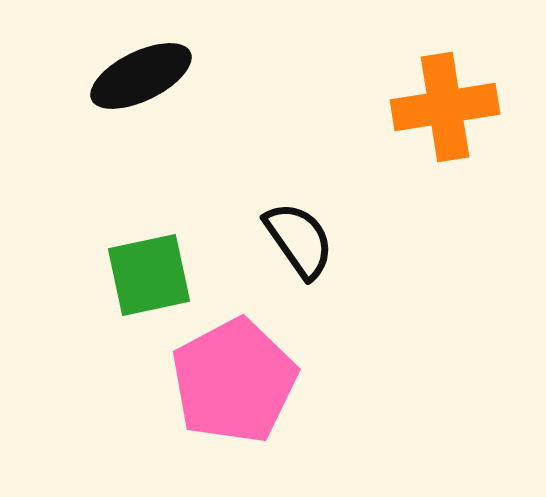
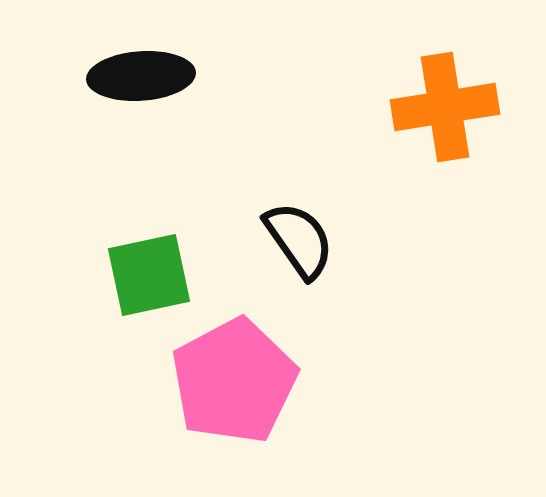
black ellipse: rotated 22 degrees clockwise
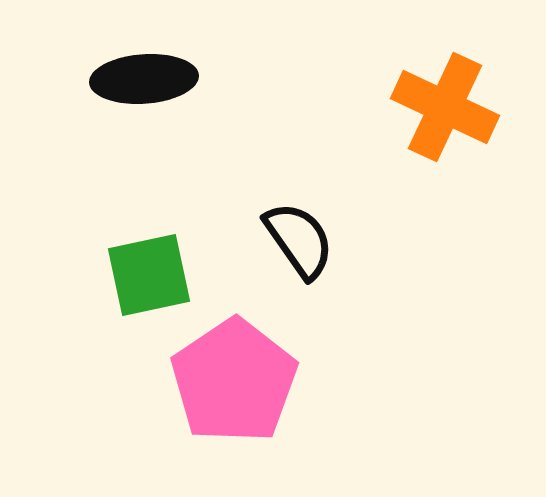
black ellipse: moved 3 px right, 3 px down
orange cross: rotated 34 degrees clockwise
pink pentagon: rotated 6 degrees counterclockwise
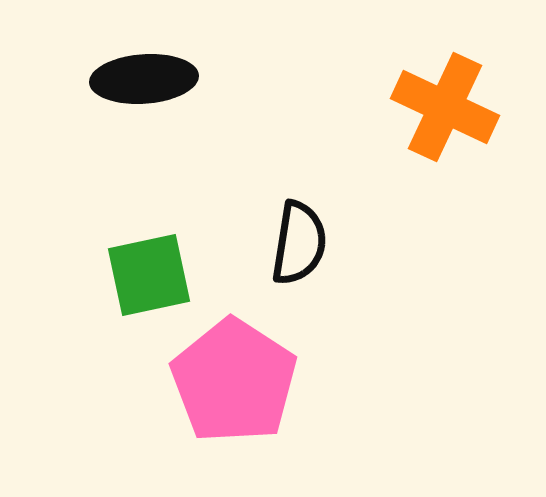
black semicircle: moved 3 px down; rotated 44 degrees clockwise
pink pentagon: rotated 5 degrees counterclockwise
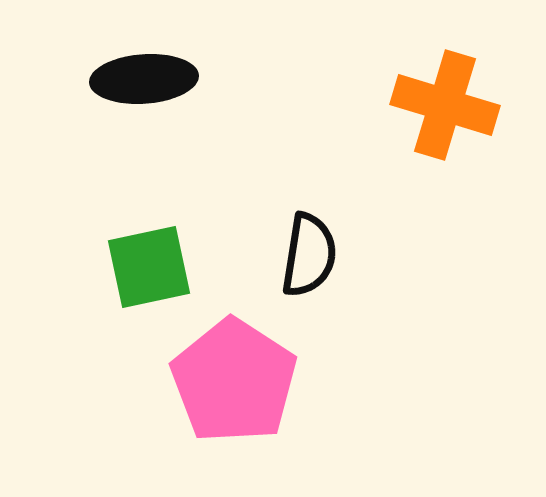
orange cross: moved 2 px up; rotated 8 degrees counterclockwise
black semicircle: moved 10 px right, 12 px down
green square: moved 8 px up
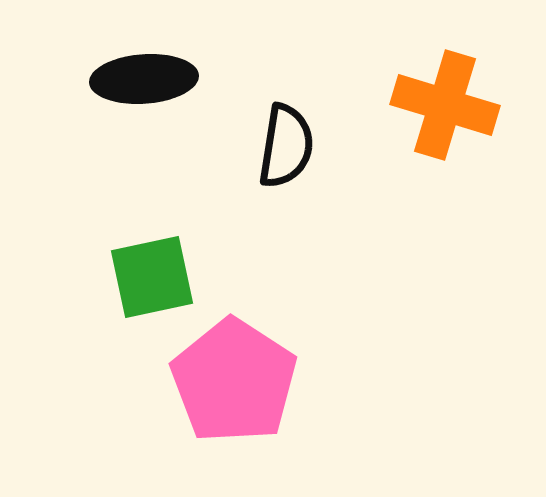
black semicircle: moved 23 px left, 109 px up
green square: moved 3 px right, 10 px down
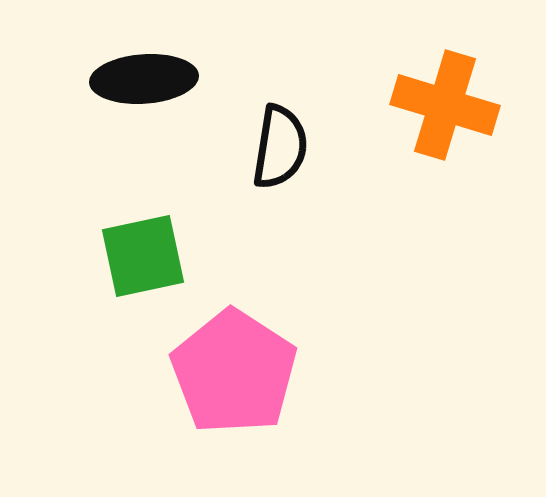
black semicircle: moved 6 px left, 1 px down
green square: moved 9 px left, 21 px up
pink pentagon: moved 9 px up
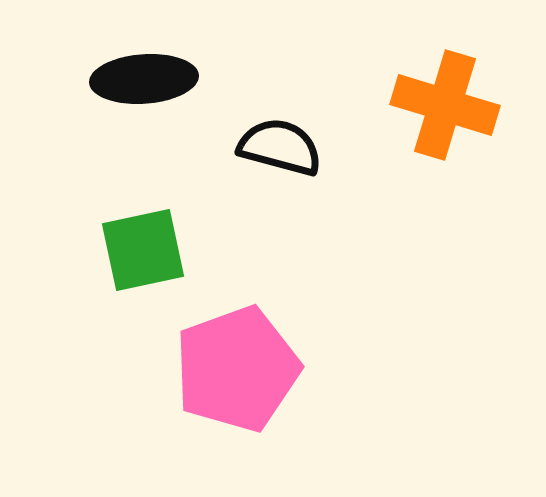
black semicircle: rotated 84 degrees counterclockwise
green square: moved 6 px up
pink pentagon: moved 3 px right, 3 px up; rotated 19 degrees clockwise
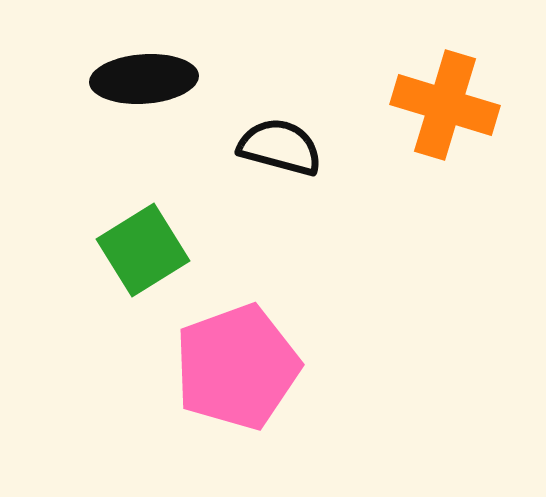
green square: rotated 20 degrees counterclockwise
pink pentagon: moved 2 px up
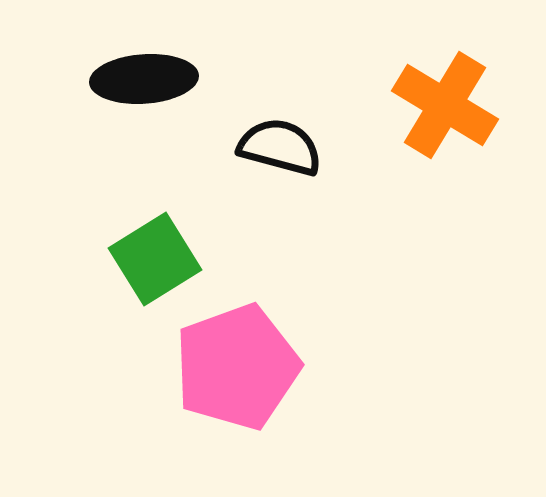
orange cross: rotated 14 degrees clockwise
green square: moved 12 px right, 9 px down
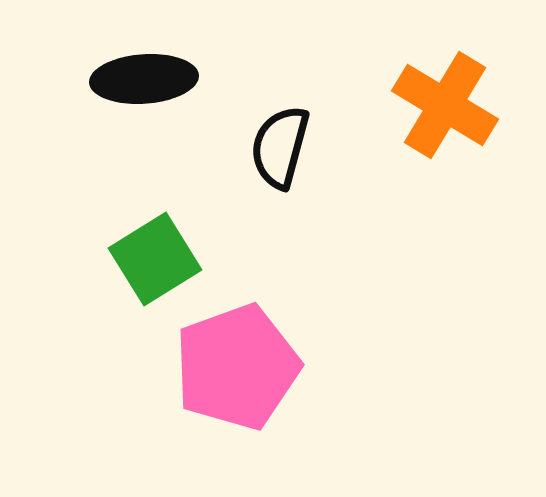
black semicircle: rotated 90 degrees counterclockwise
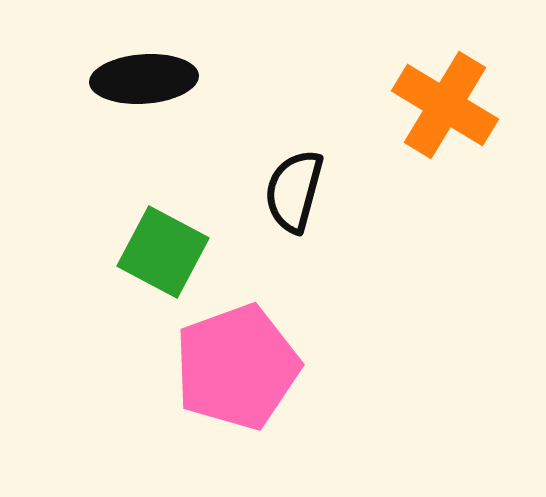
black semicircle: moved 14 px right, 44 px down
green square: moved 8 px right, 7 px up; rotated 30 degrees counterclockwise
